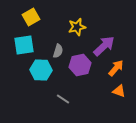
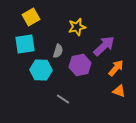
cyan square: moved 1 px right, 1 px up
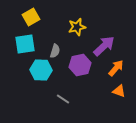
gray semicircle: moved 3 px left
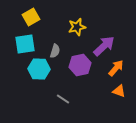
cyan hexagon: moved 2 px left, 1 px up
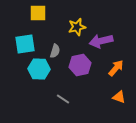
yellow square: moved 7 px right, 4 px up; rotated 30 degrees clockwise
purple arrow: moved 3 px left, 5 px up; rotated 150 degrees counterclockwise
orange triangle: moved 6 px down
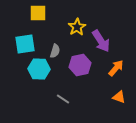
yellow star: rotated 18 degrees counterclockwise
purple arrow: rotated 110 degrees counterclockwise
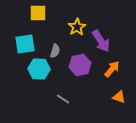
orange arrow: moved 4 px left, 1 px down
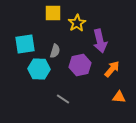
yellow square: moved 15 px right
yellow star: moved 4 px up
purple arrow: moved 1 px left; rotated 20 degrees clockwise
orange triangle: rotated 16 degrees counterclockwise
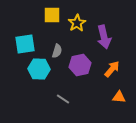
yellow square: moved 1 px left, 2 px down
purple arrow: moved 4 px right, 4 px up
gray semicircle: moved 2 px right
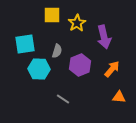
purple hexagon: rotated 10 degrees counterclockwise
